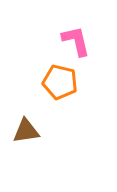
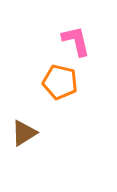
brown triangle: moved 2 px left, 2 px down; rotated 24 degrees counterclockwise
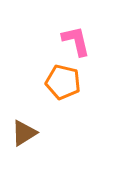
orange pentagon: moved 3 px right
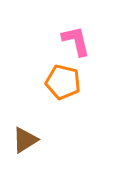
brown triangle: moved 1 px right, 7 px down
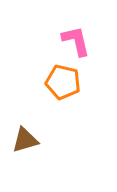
brown triangle: rotated 16 degrees clockwise
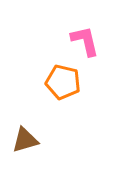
pink L-shape: moved 9 px right
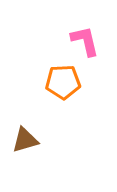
orange pentagon: rotated 16 degrees counterclockwise
